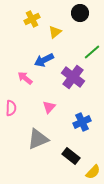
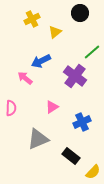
blue arrow: moved 3 px left, 1 px down
purple cross: moved 2 px right, 1 px up
pink triangle: moved 3 px right; rotated 16 degrees clockwise
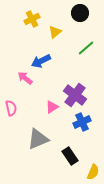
green line: moved 6 px left, 4 px up
purple cross: moved 19 px down
pink semicircle: rotated 14 degrees counterclockwise
black rectangle: moved 1 px left; rotated 18 degrees clockwise
yellow semicircle: rotated 21 degrees counterclockwise
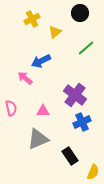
pink triangle: moved 9 px left, 4 px down; rotated 32 degrees clockwise
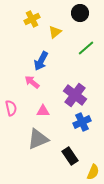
blue arrow: rotated 36 degrees counterclockwise
pink arrow: moved 7 px right, 4 px down
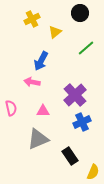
pink arrow: rotated 28 degrees counterclockwise
purple cross: rotated 10 degrees clockwise
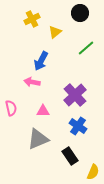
blue cross: moved 4 px left, 4 px down; rotated 30 degrees counterclockwise
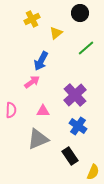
yellow triangle: moved 1 px right, 1 px down
pink arrow: rotated 133 degrees clockwise
pink semicircle: moved 2 px down; rotated 14 degrees clockwise
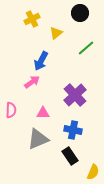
pink triangle: moved 2 px down
blue cross: moved 5 px left, 4 px down; rotated 24 degrees counterclockwise
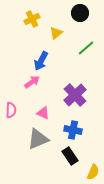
pink triangle: rotated 24 degrees clockwise
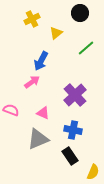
pink semicircle: rotated 70 degrees counterclockwise
